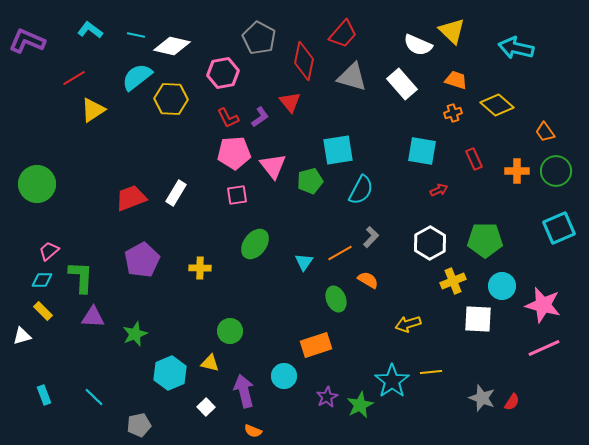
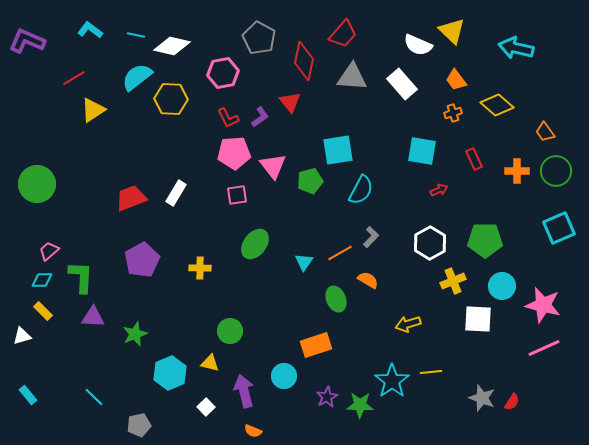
gray triangle at (352, 77): rotated 12 degrees counterclockwise
orange trapezoid at (456, 80): rotated 145 degrees counterclockwise
cyan rectangle at (44, 395): moved 16 px left; rotated 18 degrees counterclockwise
green star at (360, 405): rotated 28 degrees clockwise
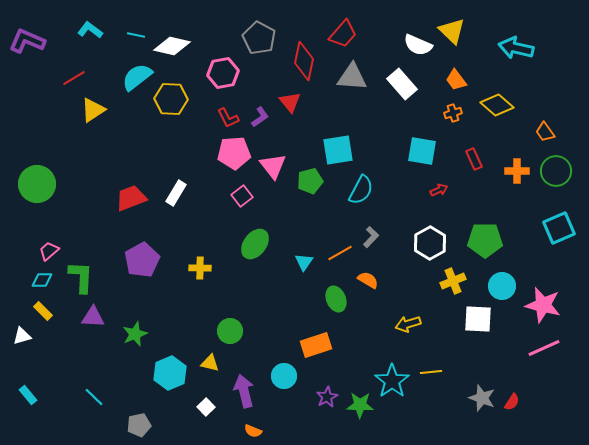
pink square at (237, 195): moved 5 px right, 1 px down; rotated 30 degrees counterclockwise
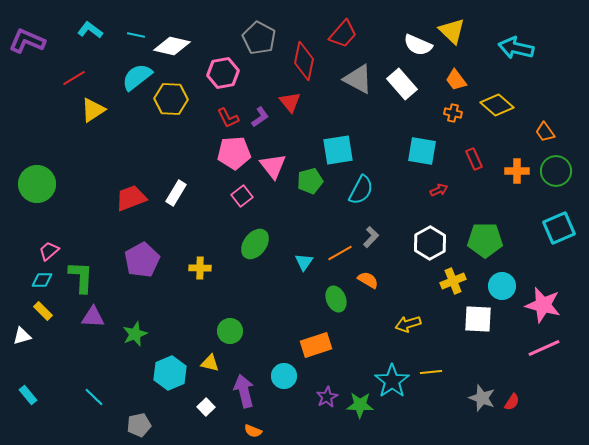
gray triangle at (352, 77): moved 6 px right, 2 px down; rotated 24 degrees clockwise
orange cross at (453, 113): rotated 30 degrees clockwise
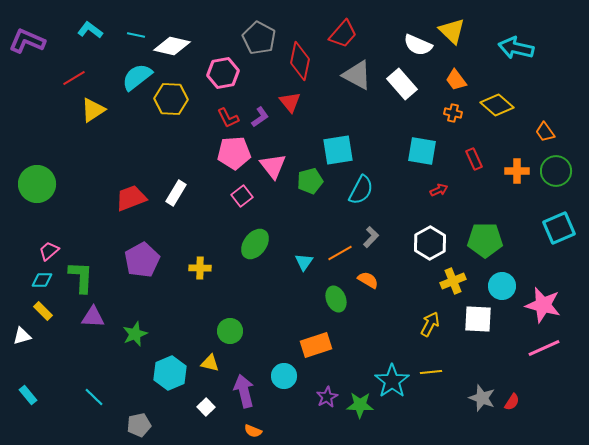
red diamond at (304, 61): moved 4 px left
gray triangle at (358, 79): moved 1 px left, 4 px up
yellow arrow at (408, 324): moved 22 px right; rotated 135 degrees clockwise
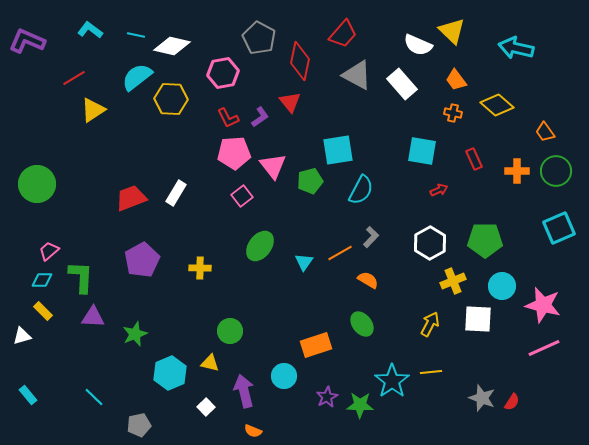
green ellipse at (255, 244): moved 5 px right, 2 px down
green ellipse at (336, 299): moved 26 px right, 25 px down; rotated 15 degrees counterclockwise
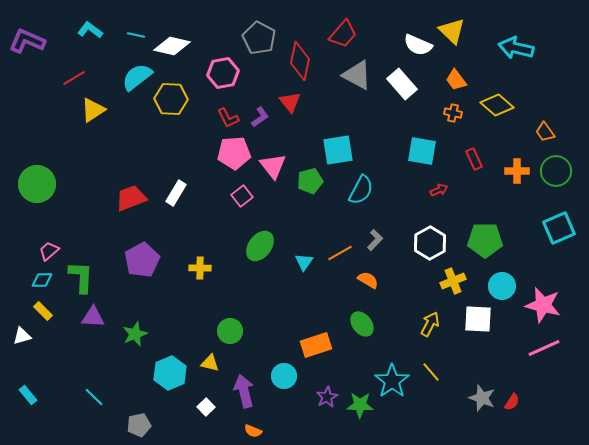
gray L-shape at (371, 237): moved 4 px right, 3 px down
yellow line at (431, 372): rotated 55 degrees clockwise
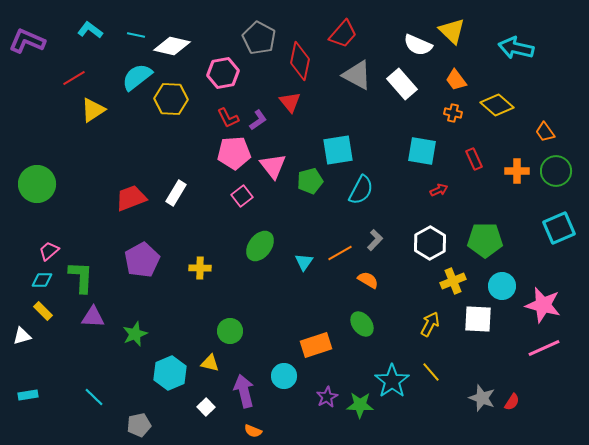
purple L-shape at (260, 117): moved 2 px left, 3 px down
cyan rectangle at (28, 395): rotated 60 degrees counterclockwise
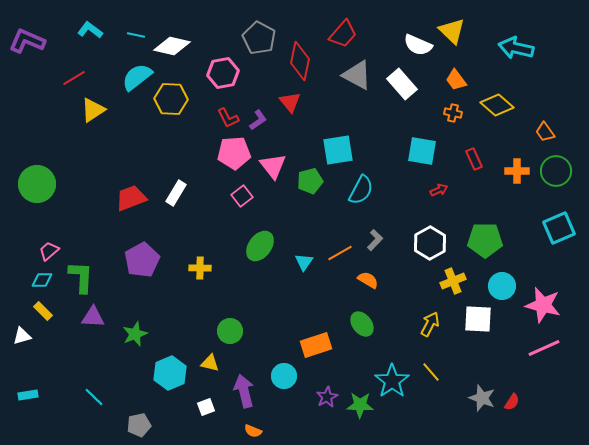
white square at (206, 407): rotated 24 degrees clockwise
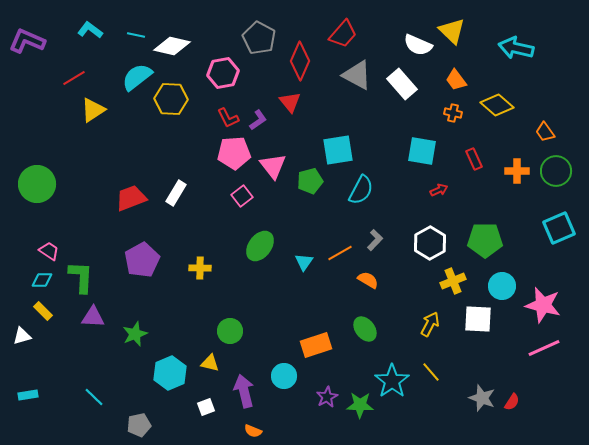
red diamond at (300, 61): rotated 12 degrees clockwise
pink trapezoid at (49, 251): rotated 75 degrees clockwise
green ellipse at (362, 324): moved 3 px right, 5 px down
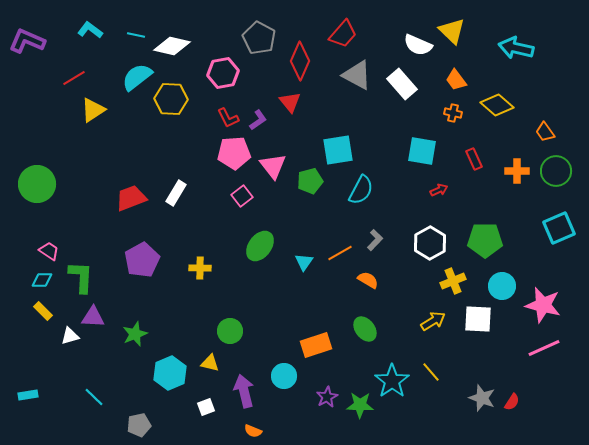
yellow arrow at (430, 324): moved 3 px right, 3 px up; rotated 30 degrees clockwise
white triangle at (22, 336): moved 48 px right
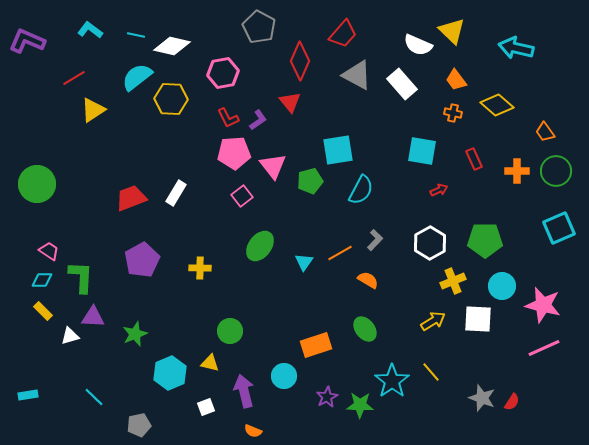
gray pentagon at (259, 38): moved 11 px up
